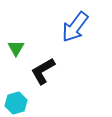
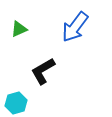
green triangle: moved 3 px right, 19 px up; rotated 36 degrees clockwise
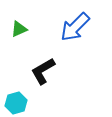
blue arrow: rotated 8 degrees clockwise
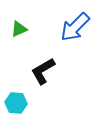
cyan hexagon: rotated 20 degrees clockwise
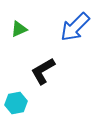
cyan hexagon: rotated 15 degrees counterclockwise
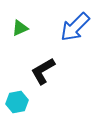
green triangle: moved 1 px right, 1 px up
cyan hexagon: moved 1 px right, 1 px up
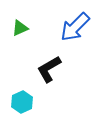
black L-shape: moved 6 px right, 2 px up
cyan hexagon: moved 5 px right; rotated 15 degrees counterclockwise
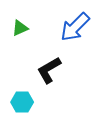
black L-shape: moved 1 px down
cyan hexagon: rotated 25 degrees clockwise
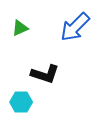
black L-shape: moved 4 px left, 4 px down; rotated 132 degrees counterclockwise
cyan hexagon: moved 1 px left
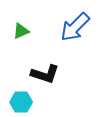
green triangle: moved 1 px right, 3 px down
